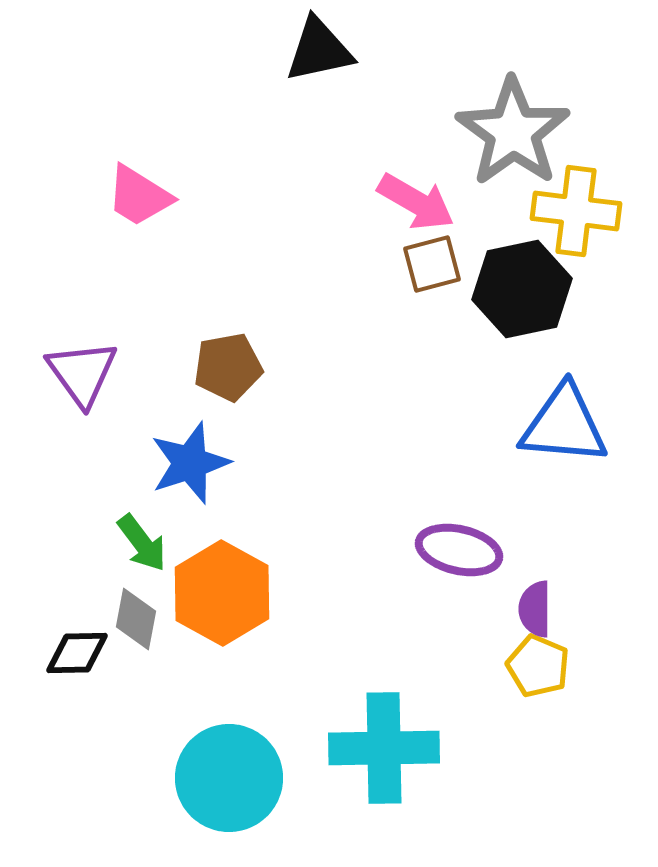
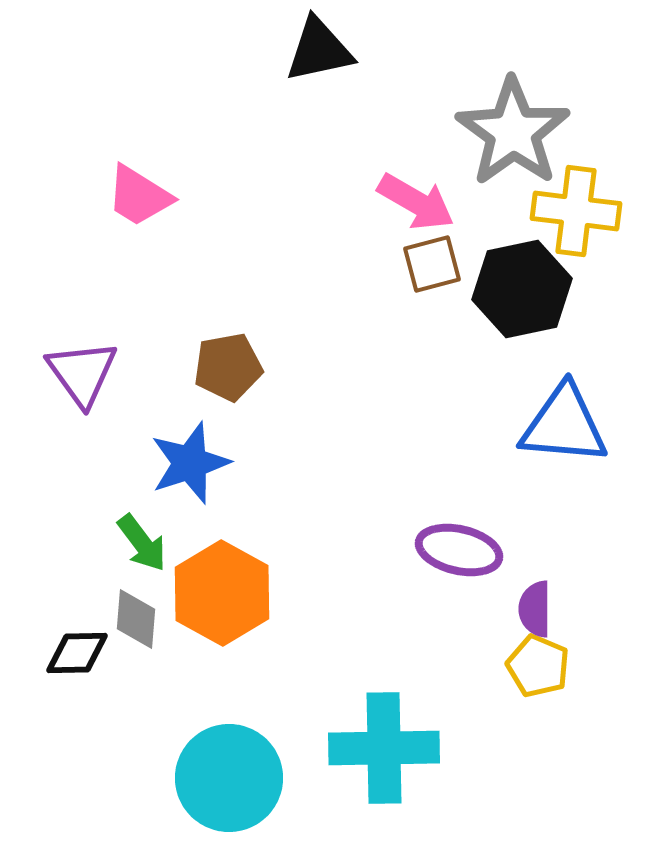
gray diamond: rotated 6 degrees counterclockwise
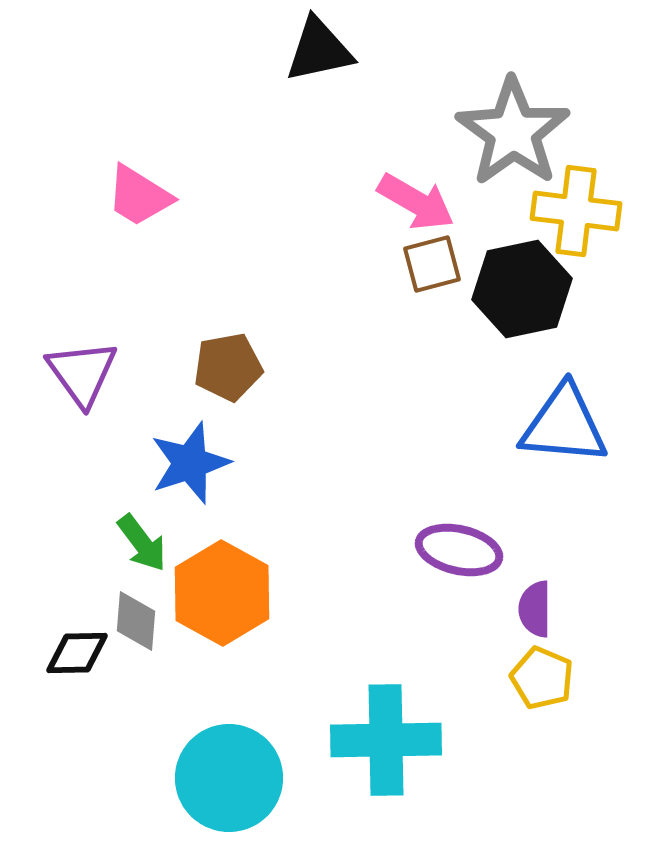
gray diamond: moved 2 px down
yellow pentagon: moved 4 px right, 12 px down
cyan cross: moved 2 px right, 8 px up
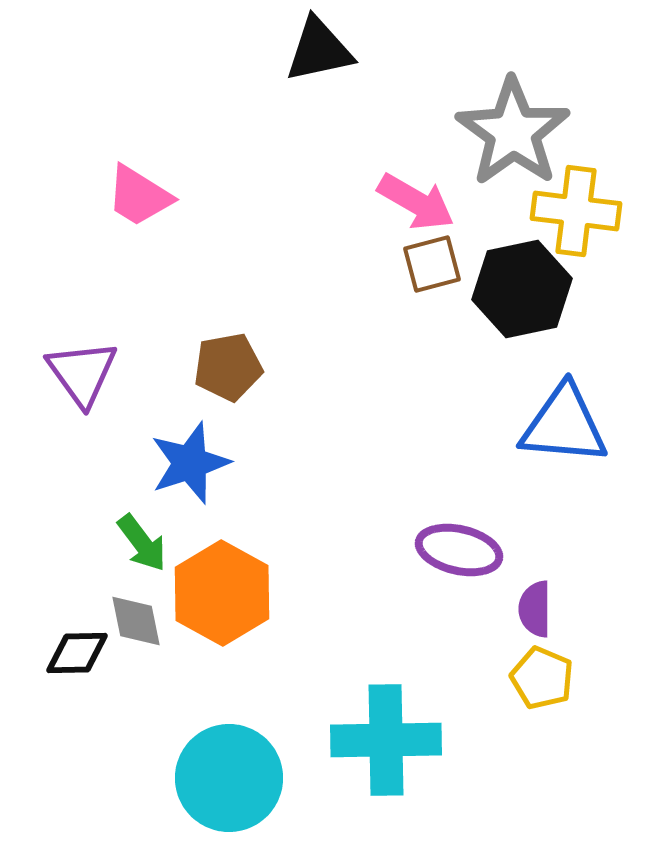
gray diamond: rotated 16 degrees counterclockwise
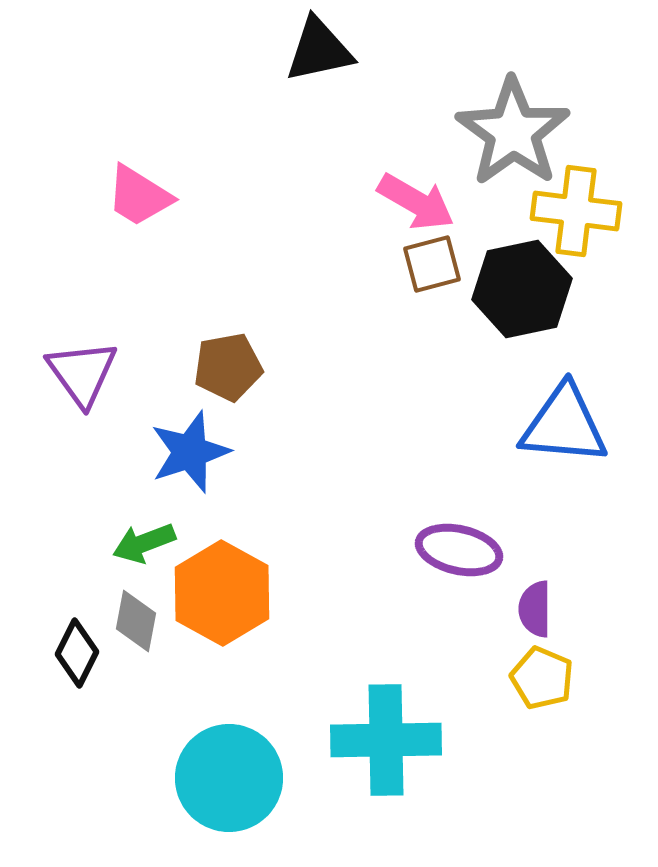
blue star: moved 11 px up
green arrow: moved 2 px right; rotated 106 degrees clockwise
gray diamond: rotated 22 degrees clockwise
black diamond: rotated 62 degrees counterclockwise
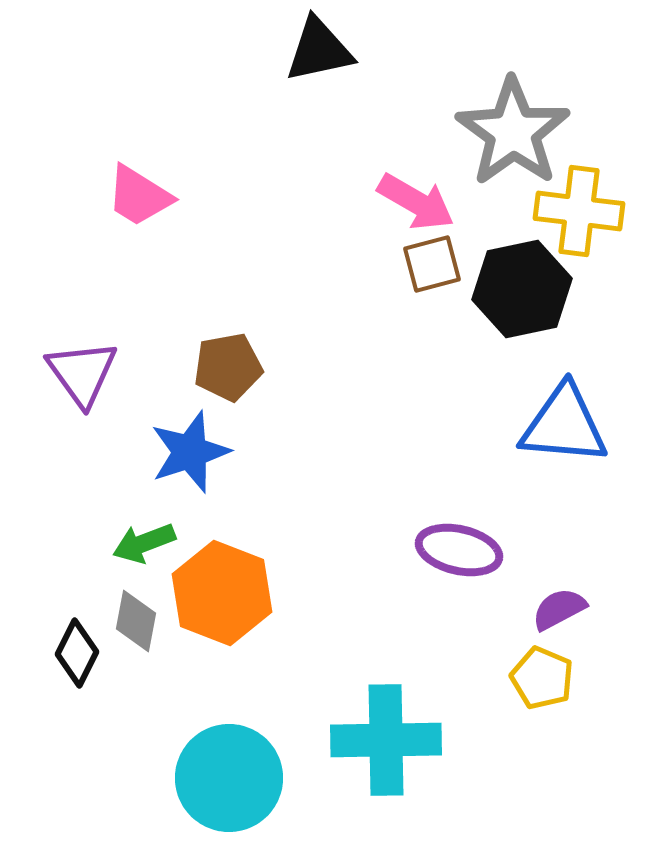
yellow cross: moved 3 px right
orange hexagon: rotated 8 degrees counterclockwise
purple semicircle: moved 24 px right; rotated 62 degrees clockwise
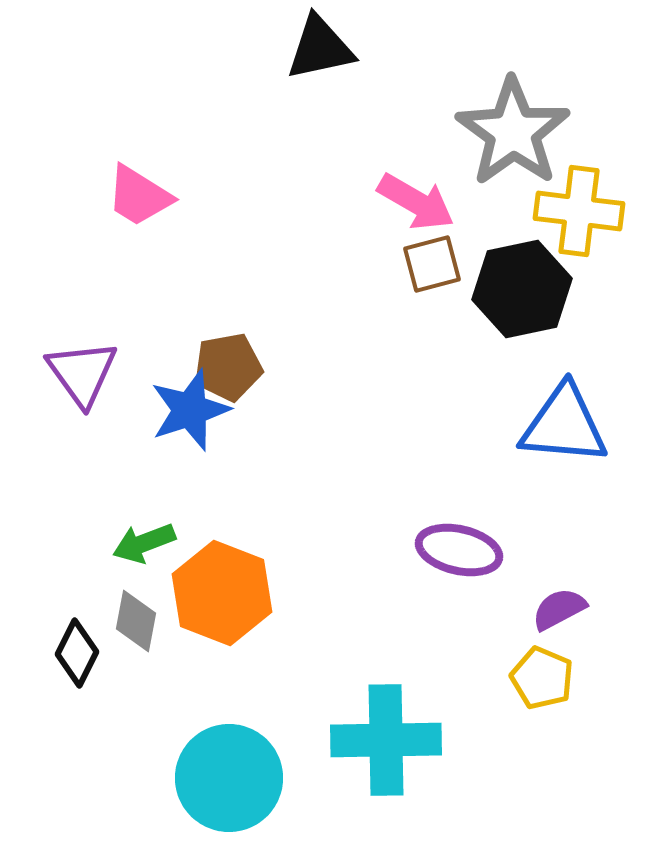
black triangle: moved 1 px right, 2 px up
blue star: moved 42 px up
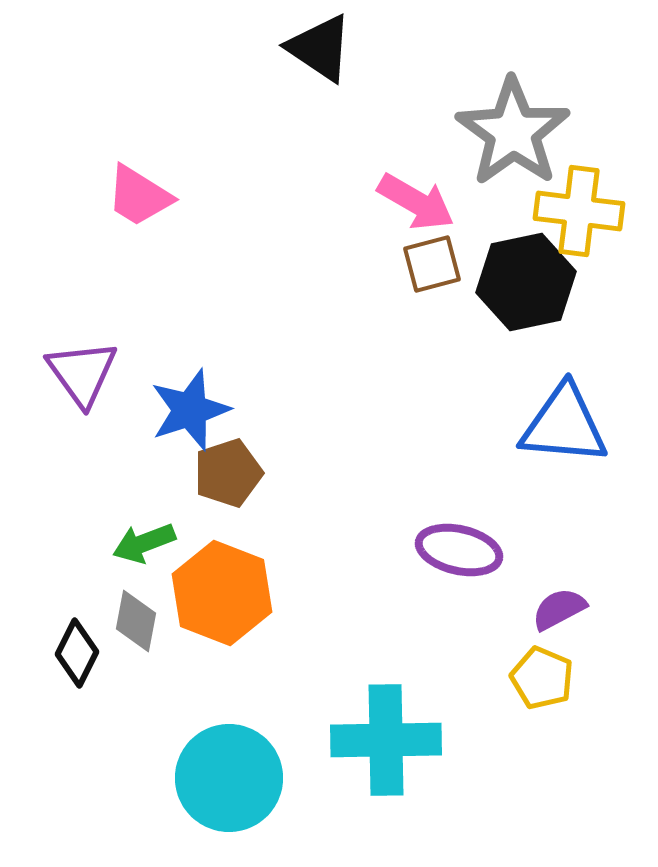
black triangle: rotated 46 degrees clockwise
black hexagon: moved 4 px right, 7 px up
brown pentagon: moved 106 px down; rotated 8 degrees counterclockwise
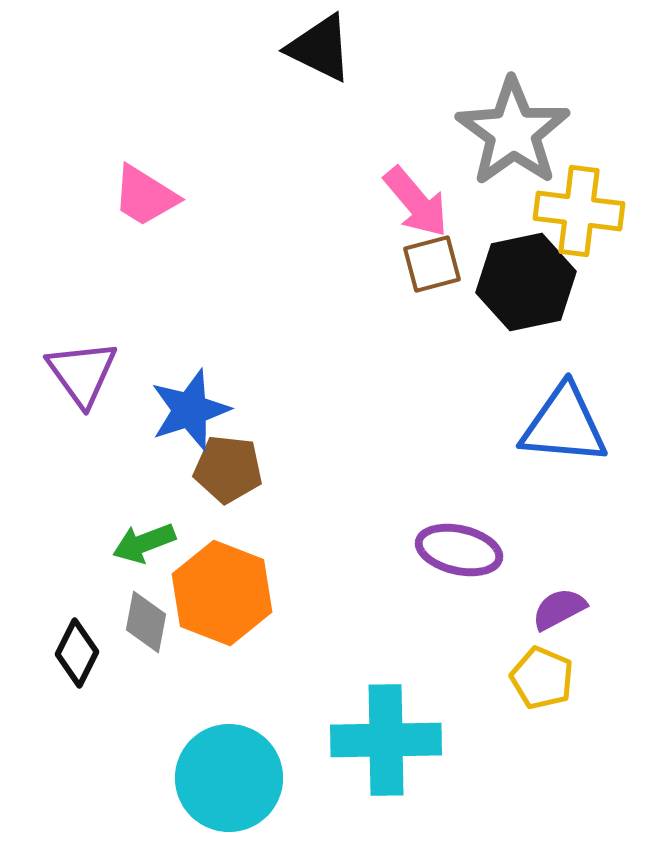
black triangle: rotated 8 degrees counterclockwise
pink trapezoid: moved 6 px right
pink arrow: rotated 20 degrees clockwise
brown pentagon: moved 4 px up; rotated 24 degrees clockwise
gray diamond: moved 10 px right, 1 px down
